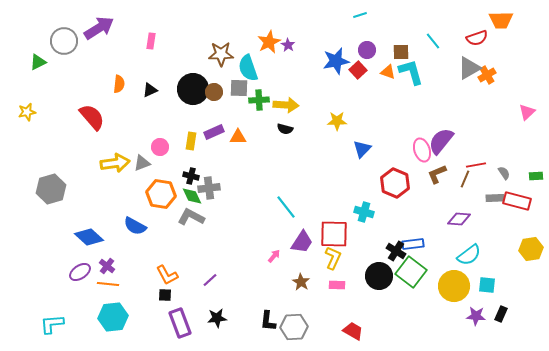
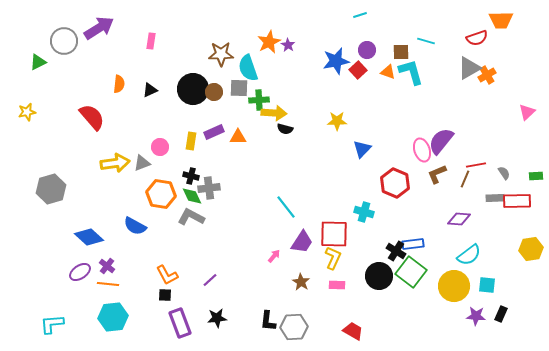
cyan line at (433, 41): moved 7 px left; rotated 36 degrees counterclockwise
yellow arrow at (286, 105): moved 12 px left, 8 px down
red rectangle at (517, 201): rotated 16 degrees counterclockwise
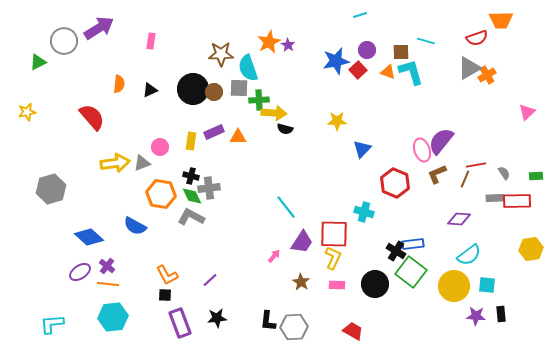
black circle at (379, 276): moved 4 px left, 8 px down
black rectangle at (501, 314): rotated 28 degrees counterclockwise
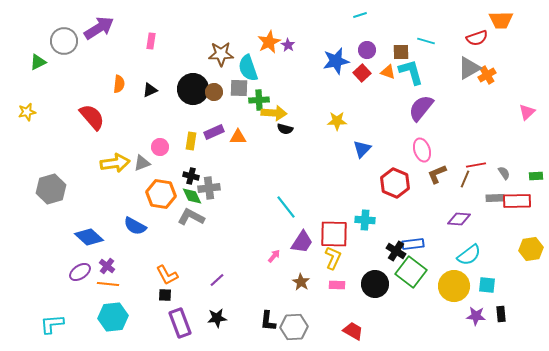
red square at (358, 70): moved 4 px right, 3 px down
purple semicircle at (441, 141): moved 20 px left, 33 px up
cyan cross at (364, 212): moved 1 px right, 8 px down; rotated 12 degrees counterclockwise
purple line at (210, 280): moved 7 px right
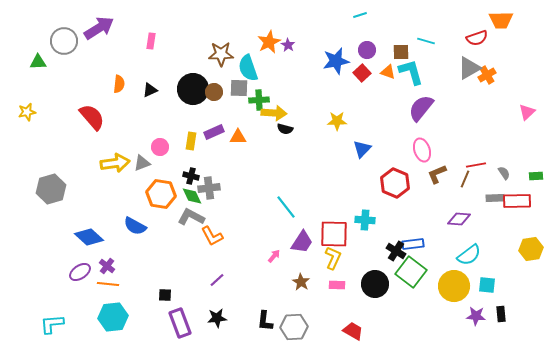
green triangle at (38, 62): rotated 24 degrees clockwise
orange L-shape at (167, 275): moved 45 px right, 39 px up
black L-shape at (268, 321): moved 3 px left
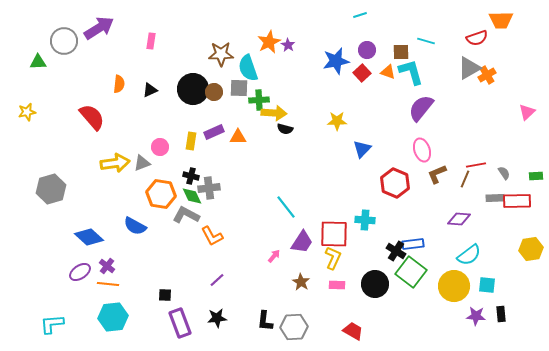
gray L-shape at (191, 217): moved 5 px left, 2 px up
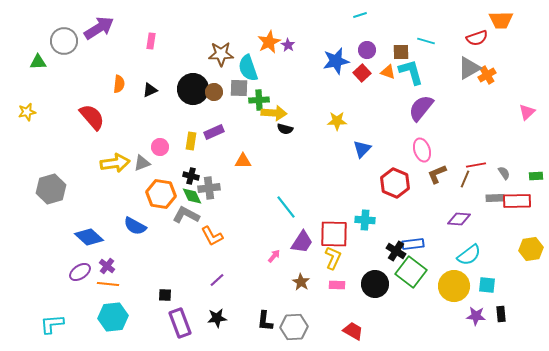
orange triangle at (238, 137): moved 5 px right, 24 px down
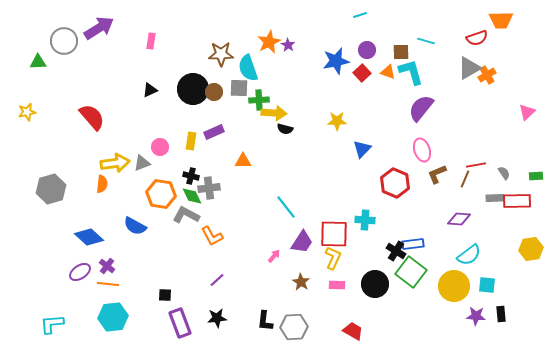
orange semicircle at (119, 84): moved 17 px left, 100 px down
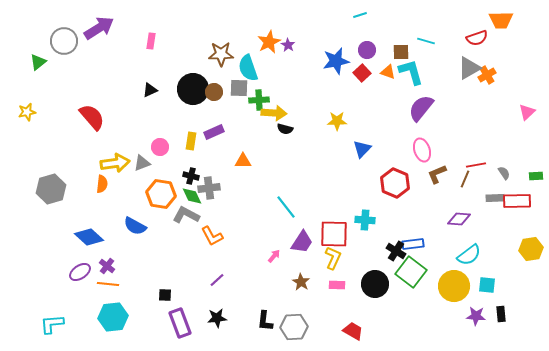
green triangle at (38, 62): rotated 36 degrees counterclockwise
